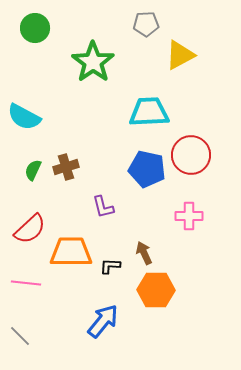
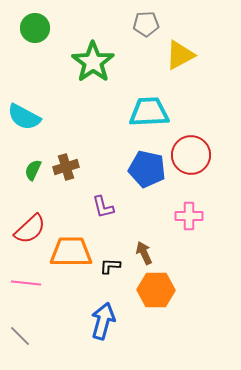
blue arrow: rotated 24 degrees counterclockwise
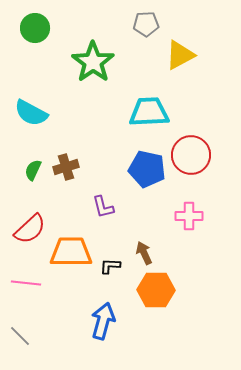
cyan semicircle: moved 7 px right, 4 px up
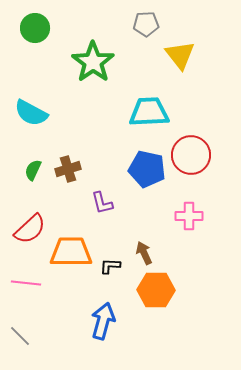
yellow triangle: rotated 40 degrees counterclockwise
brown cross: moved 2 px right, 2 px down
purple L-shape: moved 1 px left, 4 px up
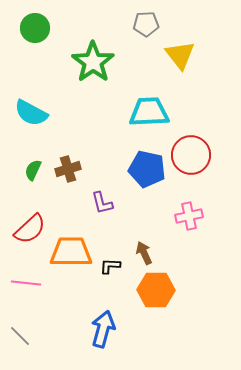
pink cross: rotated 12 degrees counterclockwise
blue arrow: moved 8 px down
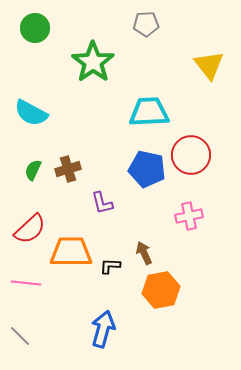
yellow triangle: moved 29 px right, 10 px down
orange hexagon: moved 5 px right; rotated 12 degrees counterclockwise
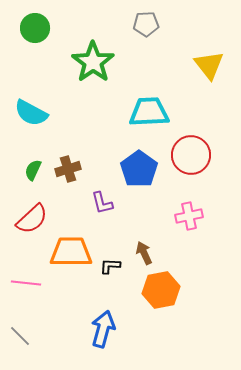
blue pentagon: moved 8 px left; rotated 24 degrees clockwise
red semicircle: moved 2 px right, 10 px up
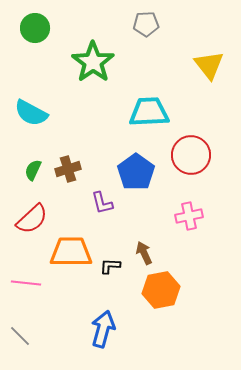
blue pentagon: moved 3 px left, 3 px down
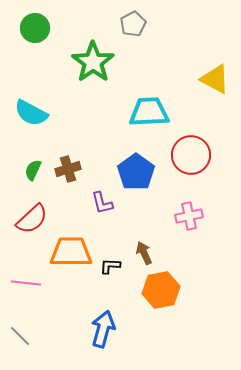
gray pentagon: moved 13 px left; rotated 25 degrees counterclockwise
yellow triangle: moved 6 px right, 14 px down; rotated 24 degrees counterclockwise
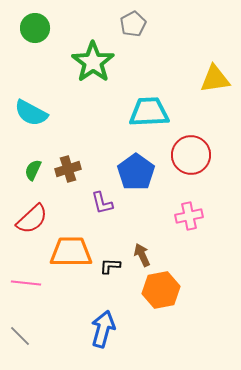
yellow triangle: rotated 36 degrees counterclockwise
brown arrow: moved 2 px left, 2 px down
